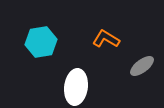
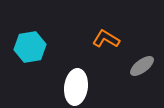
cyan hexagon: moved 11 px left, 5 px down
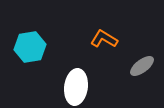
orange L-shape: moved 2 px left
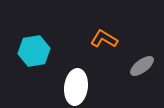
cyan hexagon: moved 4 px right, 4 px down
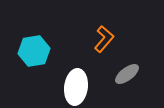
orange L-shape: rotated 100 degrees clockwise
gray ellipse: moved 15 px left, 8 px down
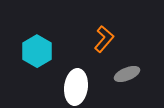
cyan hexagon: moved 3 px right; rotated 20 degrees counterclockwise
gray ellipse: rotated 15 degrees clockwise
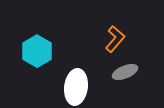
orange L-shape: moved 11 px right
gray ellipse: moved 2 px left, 2 px up
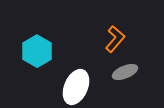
white ellipse: rotated 16 degrees clockwise
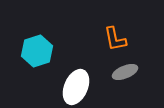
orange L-shape: rotated 128 degrees clockwise
cyan hexagon: rotated 12 degrees clockwise
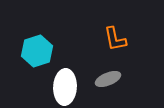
gray ellipse: moved 17 px left, 7 px down
white ellipse: moved 11 px left; rotated 20 degrees counterclockwise
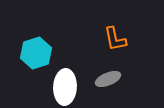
cyan hexagon: moved 1 px left, 2 px down
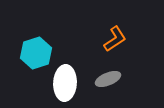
orange L-shape: rotated 112 degrees counterclockwise
white ellipse: moved 4 px up
